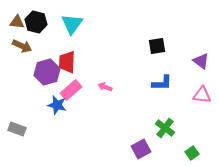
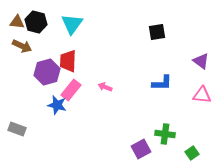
black square: moved 14 px up
red trapezoid: moved 1 px right, 1 px up
pink rectangle: rotated 10 degrees counterclockwise
green cross: moved 6 px down; rotated 30 degrees counterclockwise
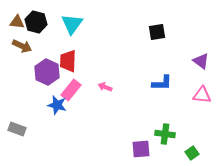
purple hexagon: rotated 20 degrees counterclockwise
purple square: rotated 24 degrees clockwise
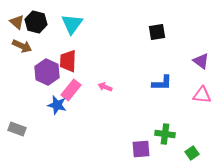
brown triangle: rotated 35 degrees clockwise
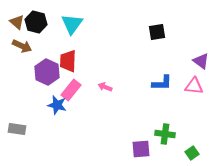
pink triangle: moved 8 px left, 9 px up
gray rectangle: rotated 12 degrees counterclockwise
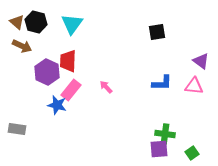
pink arrow: moved 1 px right; rotated 24 degrees clockwise
purple square: moved 18 px right
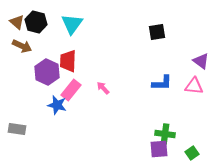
pink arrow: moved 3 px left, 1 px down
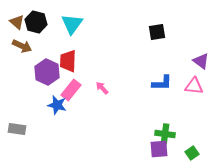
pink arrow: moved 1 px left
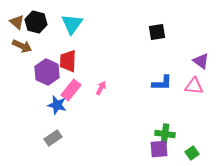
pink arrow: moved 1 px left; rotated 72 degrees clockwise
gray rectangle: moved 36 px right, 9 px down; rotated 42 degrees counterclockwise
